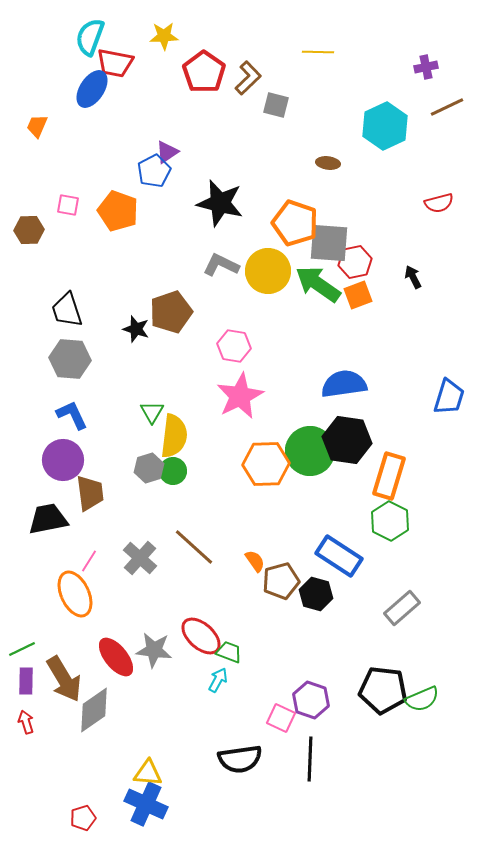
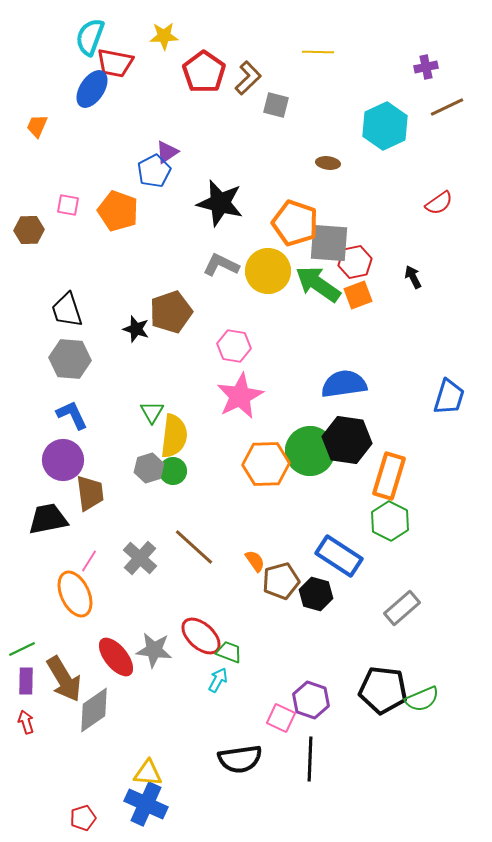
red semicircle at (439, 203): rotated 20 degrees counterclockwise
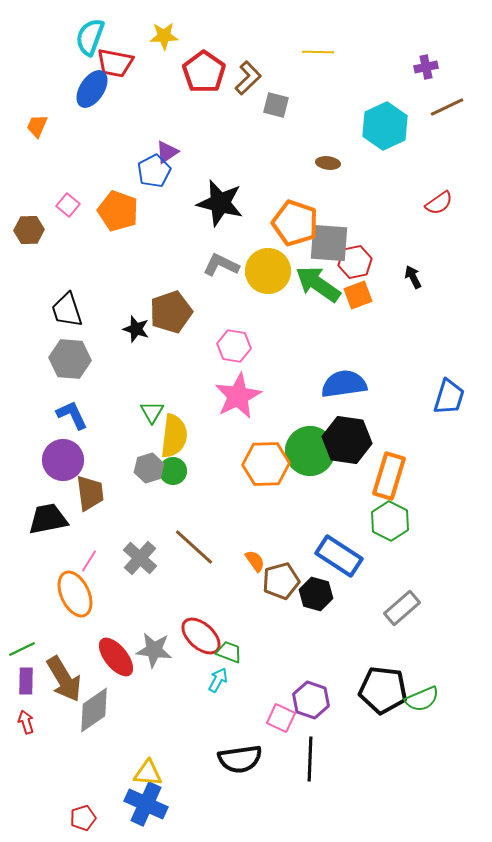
pink square at (68, 205): rotated 30 degrees clockwise
pink star at (240, 396): moved 2 px left
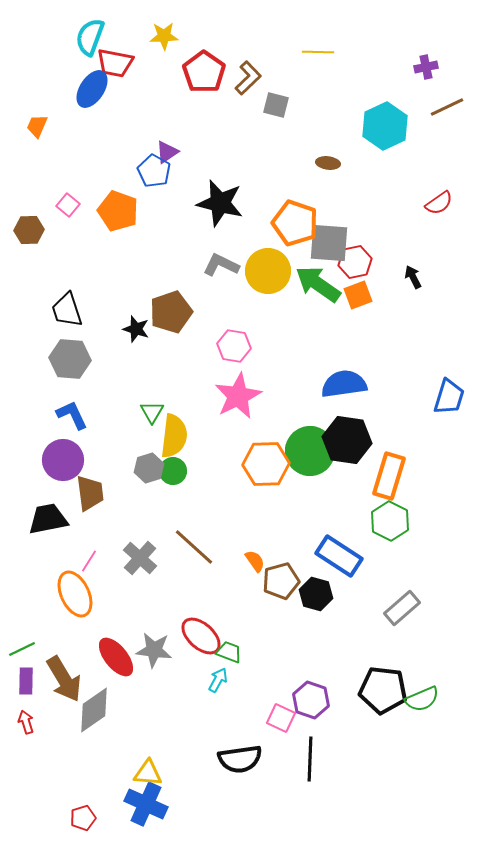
blue pentagon at (154, 171): rotated 16 degrees counterclockwise
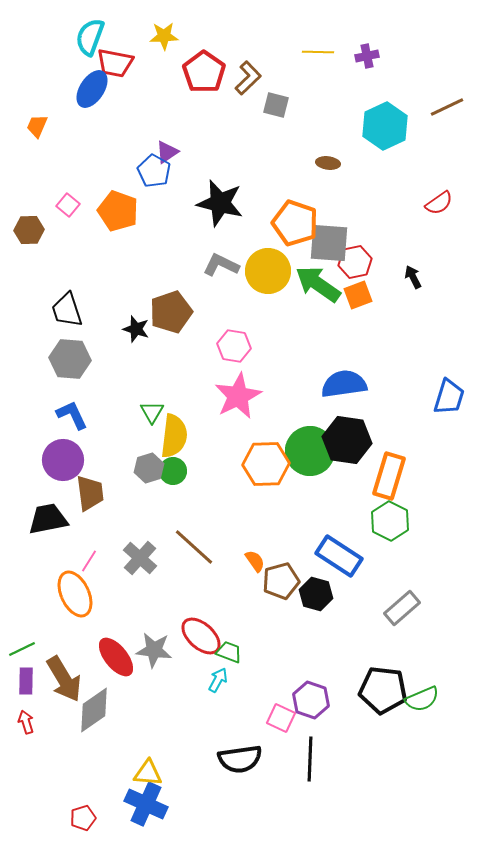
purple cross at (426, 67): moved 59 px left, 11 px up
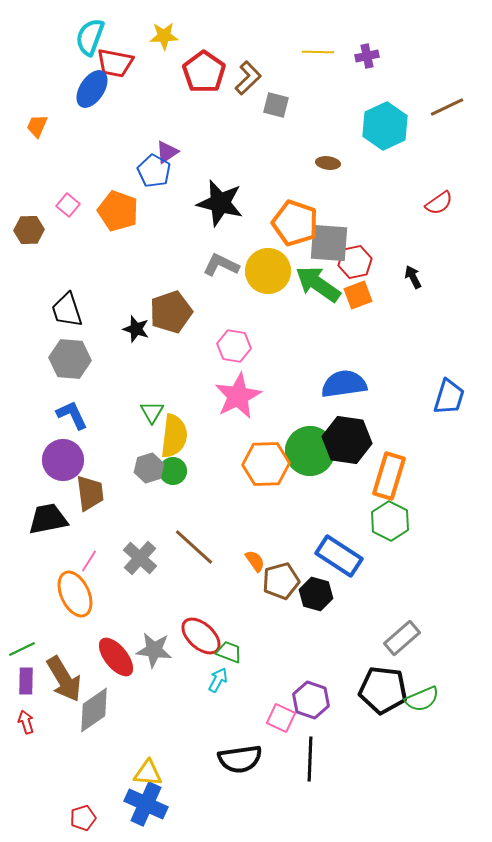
gray rectangle at (402, 608): moved 30 px down
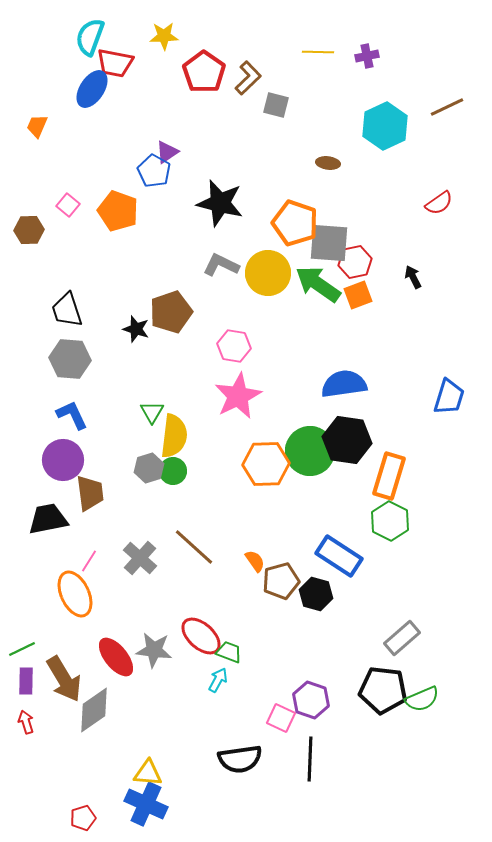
yellow circle at (268, 271): moved 2 px down
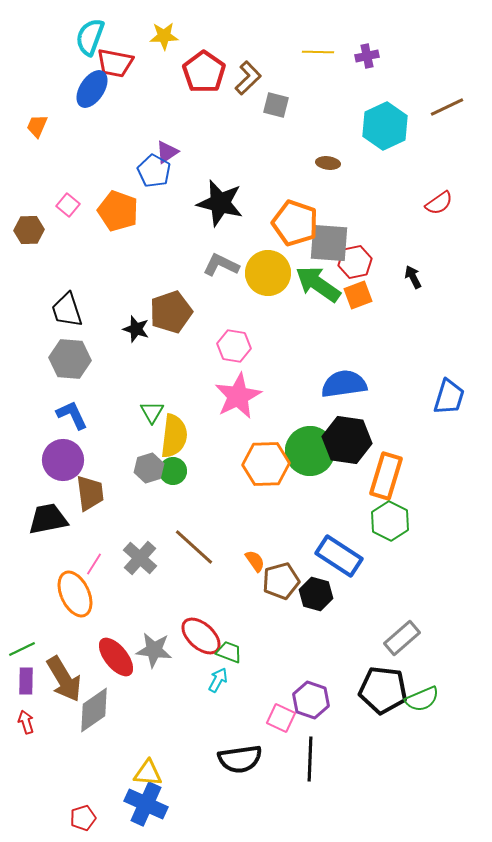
orange rectangle at (389, 476): moved 3 px left
pink line at (89, 561): moved 5 px right, 3 px down
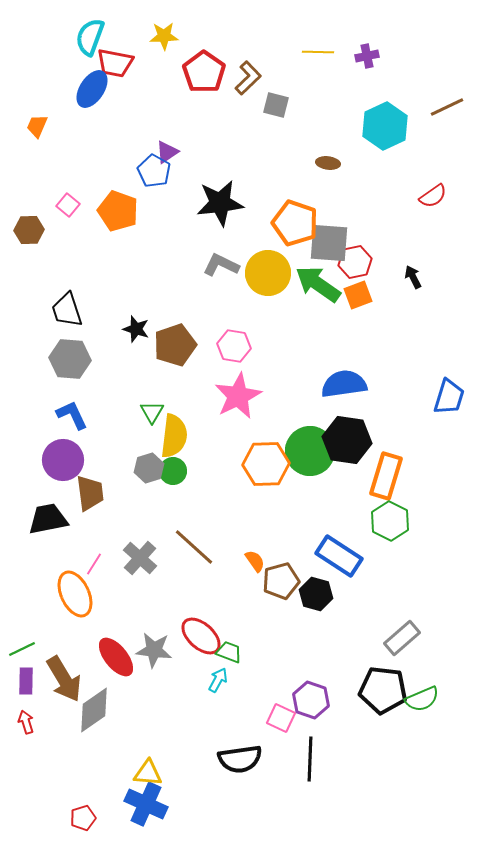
black star at (220, 203): rotated 21 degrees counterclockwise
red semicircle at (439, 203): moved 6 px left, 7 px up
brown pentagon at (171, 312): moved 4 px right, 33 px down
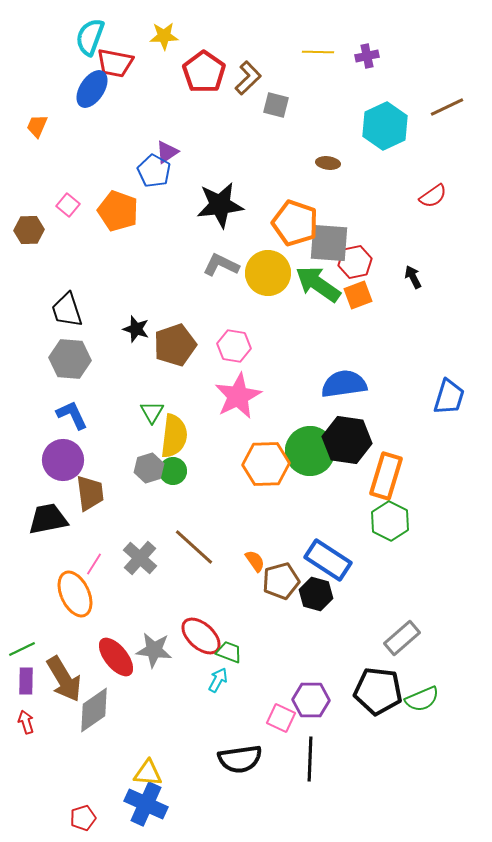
black star at (220, 203): moved 2 px down
blue rectangle at (339, 556): moved 11 px left, 4 px down
black pentagon at (383, 690): moved 5 px left, 1 px down
purple hexagon at (311, 700): rotated 18 degrees counterclockwise
